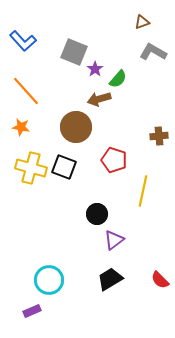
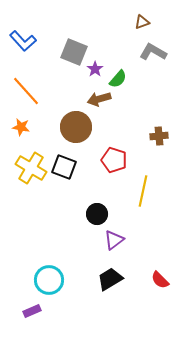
yellow cross: rotated 16 degrees clockwise
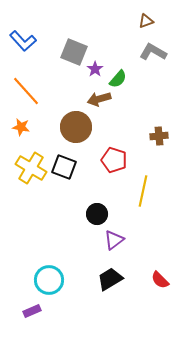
brown triangle: moved 4 px right, 1 px up
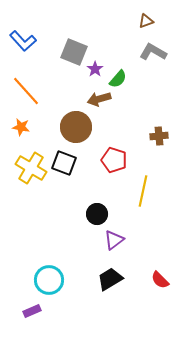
black square: moved 4 px up
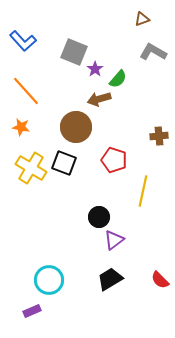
brown triangle: moved 4 px left, 2 px up
black circle: moved 2 px right, 3 px down
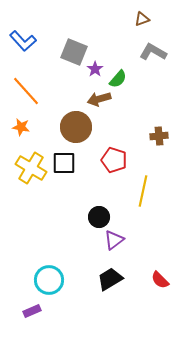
black square: rotated 20 degrees counterclockwise
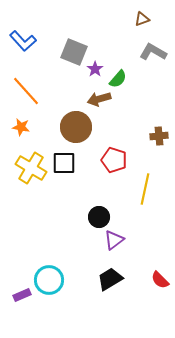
yellow line: moved 2 px right, 2 px up
purple rectangle: moved 10 px left, 16 px up
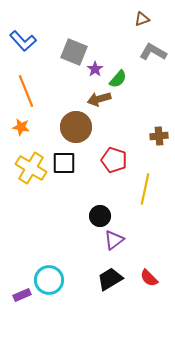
orange line: rotated 20 degrees clockwise
black circle: moved 1 px right, 1 px up
red semicircle: moved 11 px left, 2 px up
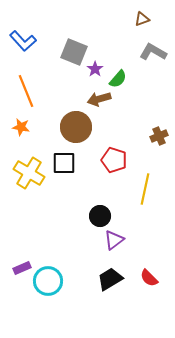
brown cross: rotated 18 degrees counterclockwise
yellow cross: moved 2 px left, 5 px down
cyan circle: moved 1 px left, 1 px down
purple rectangle: moved 27 px up
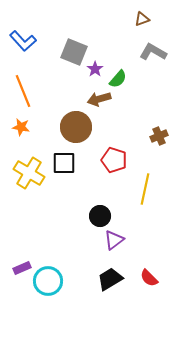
orange line: moved 3 px left
